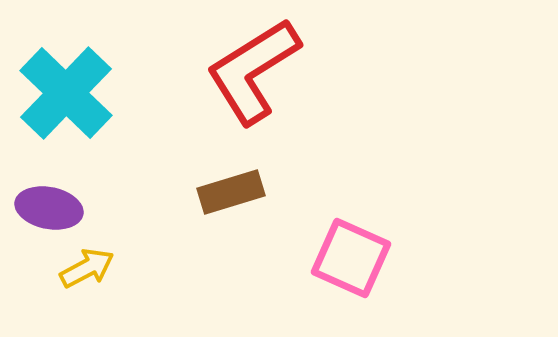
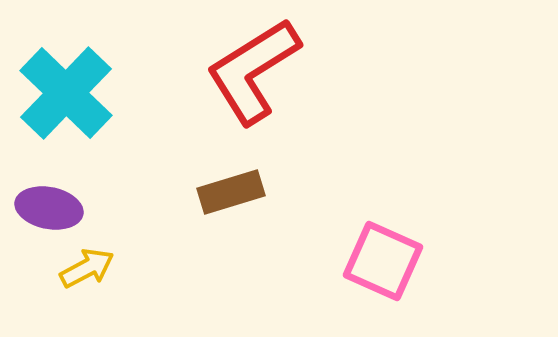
pink square: moved 32 px right, 3 px down
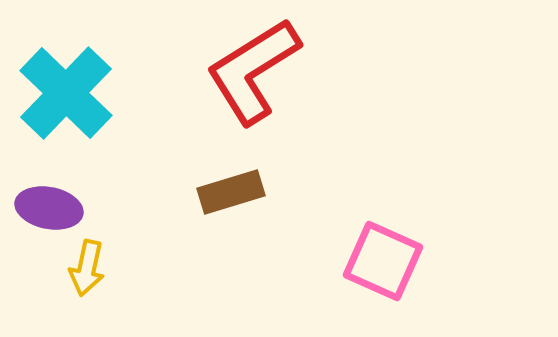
yellow arrow: rotated 130 degrees clockwise
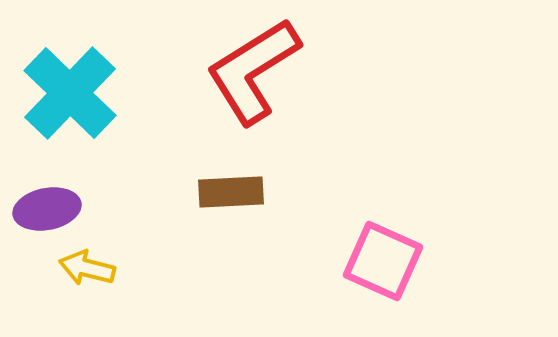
cyan cross: moved 4 px right
brown rectangle: rotated 14 degrees clockwise
purple ellipse: moved 2 px left, 1 px down; rotated 22 degrees counterclockwise
yellow arrow: rotated 92 degrees clockwise
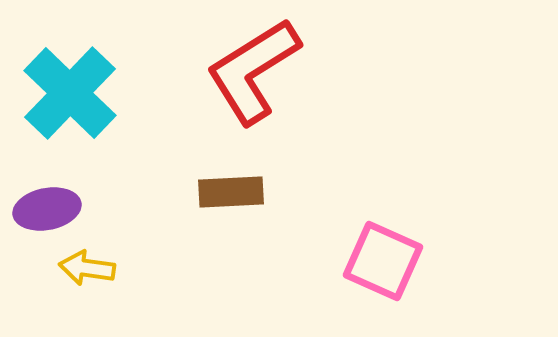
yellow arrow: rotated 6 degrees counterclockwise
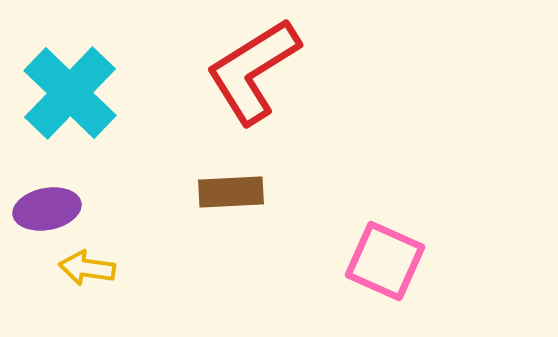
pink square: moved 2 px right
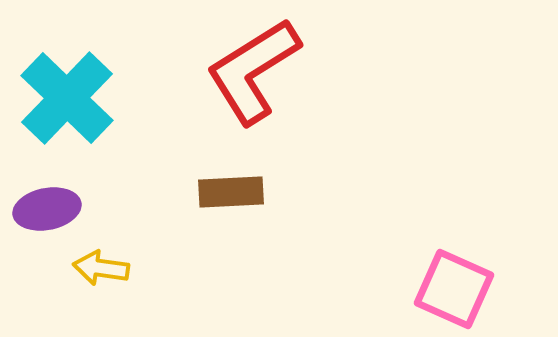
cyan cross: moved 3 px left, 5 px down
pink square: moved 69 px right, 28 px down
yellow arrow: moved 14 px right
